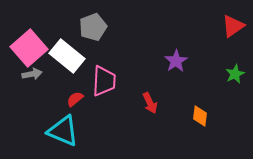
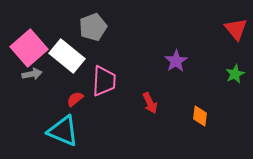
red triangle: moved 3 px right, 3 px down; rotated 35 degrees counterclockwise
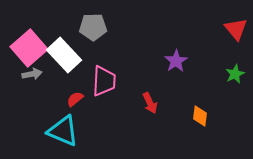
gray pentagon: rotated 20 degrees clockwise
white rectangle: moved 3 px left, 1 px up; rotated 8 degrees clockwise
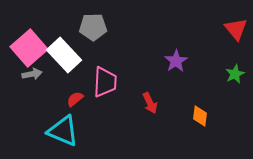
pink trapezoid: moved 1 px right, 1 px down
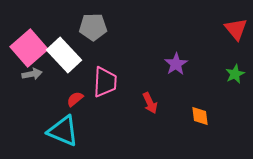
purple star: moved 3 px down
orange diamond: rotated 15 degrees counterclockwise
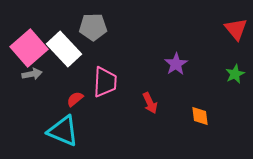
white rectangle: moved 6 px up
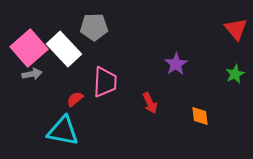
gray pentagon: moved 1 px right
cyan triangle: rotated 12 degrees counterclockwise
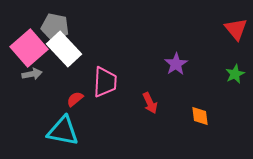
gray pentagon: moved 39 px left; rotated 12 degrees clockwise
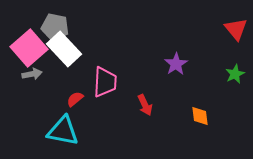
red arrow: moved 5 px left, 2 px down
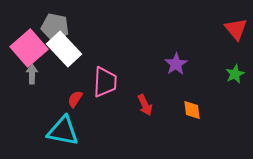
gray arrow: rotated 78 degrees counterclockwise
red semicircle: rotated 18 degrees counterclockwise
orange diamond: moved 8 px left, 6 px up
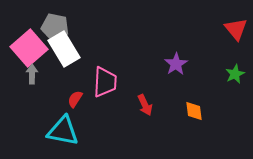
white rectangle: rotated 12 degrees clockwise
orange diamond: moved 2 px right, 1 px down
